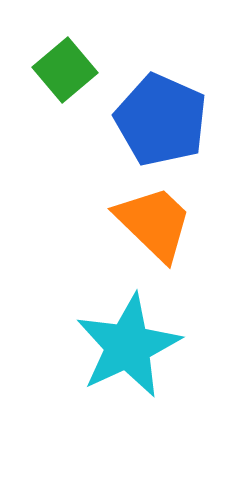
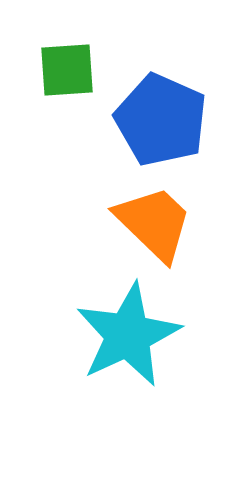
green square: moved 2 px right; rotated 36 degrees clockwise
cyan star: moved 11 px up
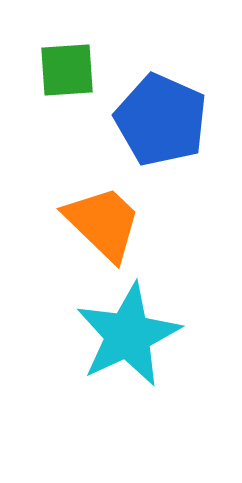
orange trapezoid: moved 51 px left
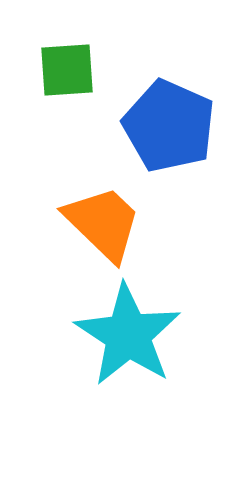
blue pentagon: moved 8 px right, 6 px down
cyan star: rotated 14 degrees counterclockwise
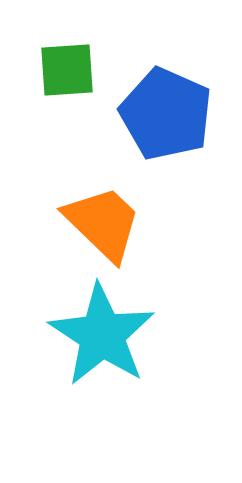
blue pentagon: moved 3 px left, 12 px up
cyan star: moved 26 px left
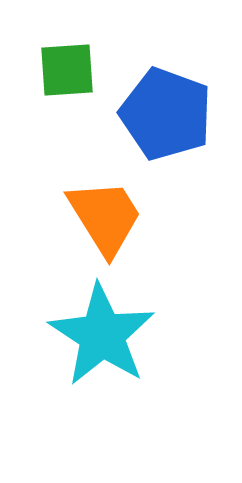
blue pentagon: rotated 4 degrees counterclockwise
orange trapezoid: moved 2 px right, 6 px up; rotated 14 degrees clockwise
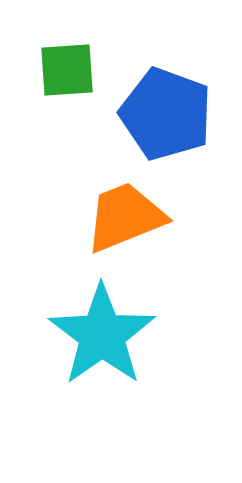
orange trapezoid: moved 20 px right; rotated 80 degrees counterclockwise
cyan star: rotated 4 degrees clockwise
